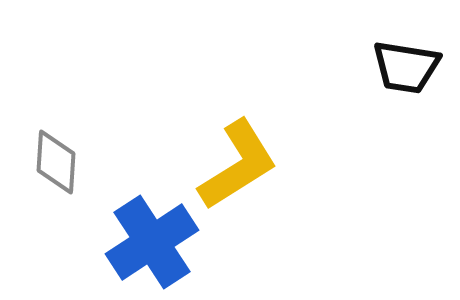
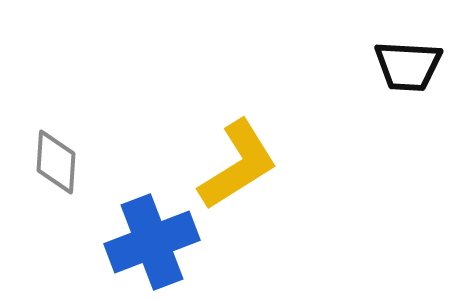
black trapezoid: moved 2 px right, 1 px up; rotated 6 degrees counterclockwise
blue cross: rotated 12 degrees clockwise
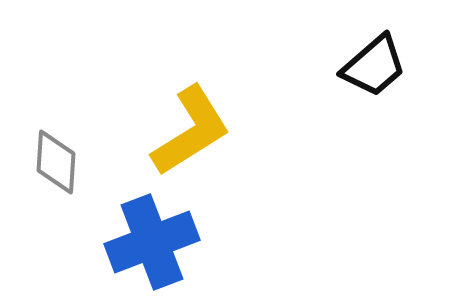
black trapezoid: moved 34 px left; rotated 44 degrees counterclockwise
yellow L-shape: moved 47 px left, 34 px up
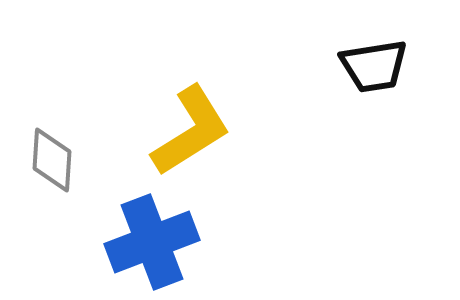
black trapezoid: rotated 32 degrees clockwise
gray diamond: moved 4 px left, 2 px up
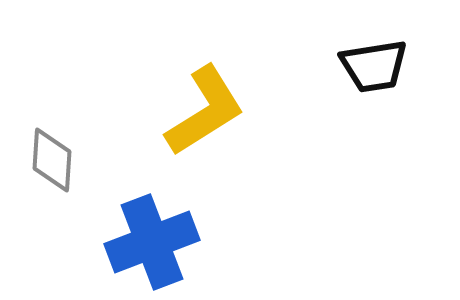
yellow L-shape: moved 14 px right, 20 px up
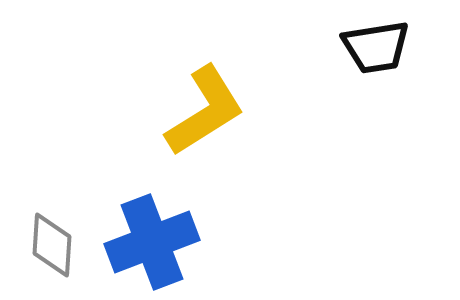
black trapezoid: moved 2 px right, 19 px up
gray diamond: moved 85 px down
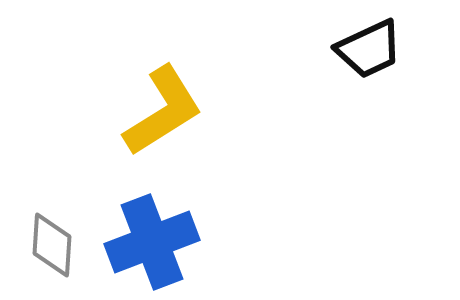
black trapezoid: moved 7 px left, 2 px down; rotated 16 degrees counterclockwise
yellow L-shape: moved 42 px left
